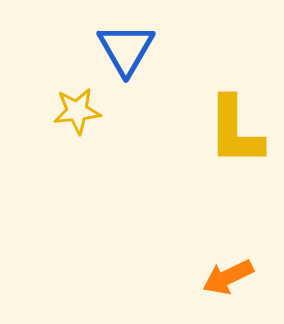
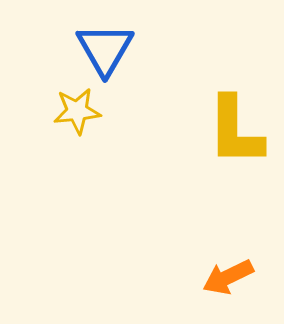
blue triangle: moved 21 px left
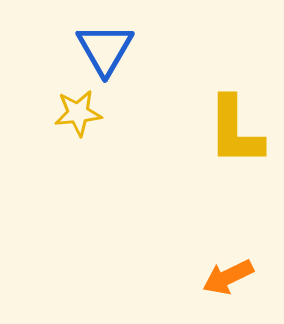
yellow star: moved 1 px right, 2 px down
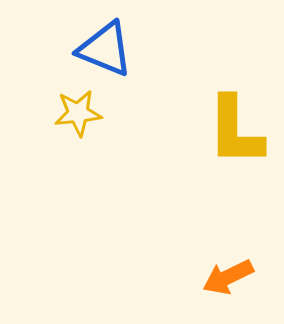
blue triangle: rotated 38 degrees counterclockwise
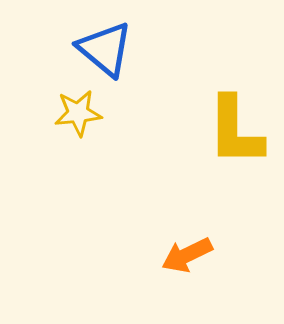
blue triangle: rotated 18 degrees clockwise
orange arrow: moved 41 px left, 22 px up
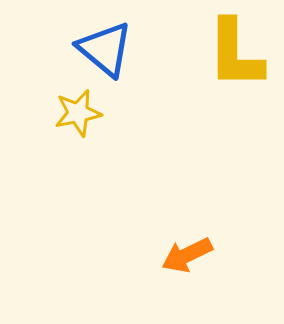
yellow star: rotated 6 degrees counterclockwise
yellow L-shape: moved 77 px up
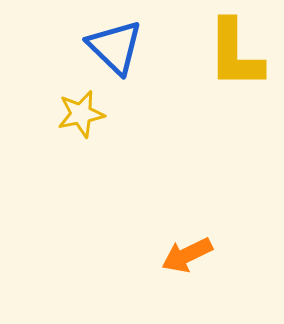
blue triangle: moved 10 px right, 2 px up; rotated 4 degrees clockwise
yellow star: moved 3 px right, 1 px down
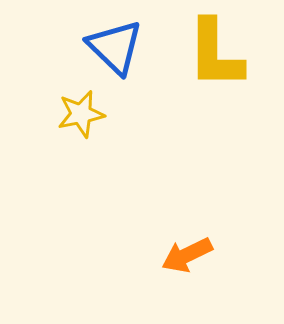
yellow L-shape: moved 20 px left
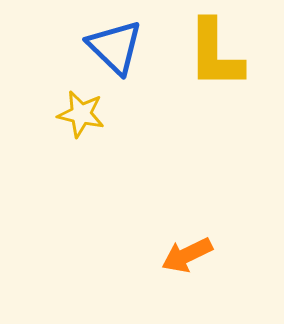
yellow star: rotated 24 degrees clockwise
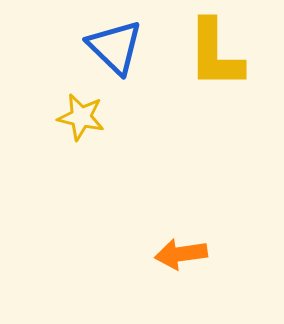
yellow star: moved 3 px down
orange arrow: moved 6 px left, 1 px up; rotated 18 degrees clockwise
